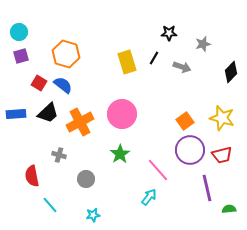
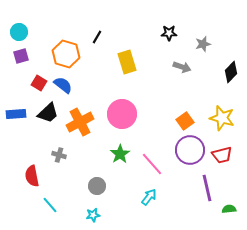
black line: moved 57 px left, 21 px up
pink line: moved 6 px left, 6 px up
gray circle: moved 11 px right, 7 px down
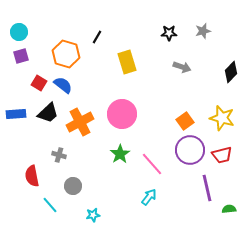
gray star: moved 13 px up
gray circle: moved 24 px left
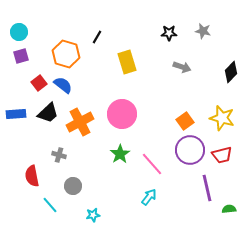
gray star: rotated 28 degrees clockwise
red square: rotated 21 degrees clockwise
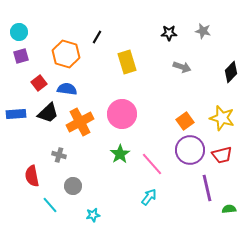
blue semicircle: moved 4 px right, 4 px down; rotated 30 degrees counterclockwise
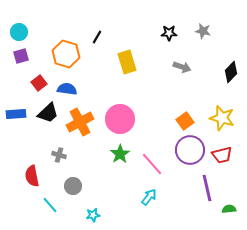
pink circle: moved 2 px left, 5 px down
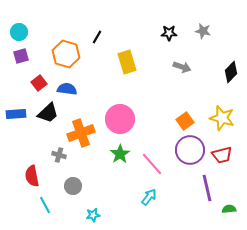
orange cross: moved 1 px right, 11 px down; rotated 8 degrees clockwise
cyan line: moved 5 px left; rotated 12 degrees clockwise
